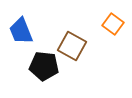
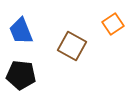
orange square: rotated 20 degrees clockwise
black pentagon: moved 23 px left, 9 px down
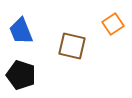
brown square: rotated 16 degrees counterclockwise
black pentagon: rotated 12 degrees clockwise
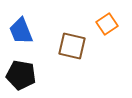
orange square: moved 6 px left
black pentagon: rotated 8 degrees counterclockwise
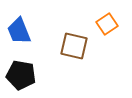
blue trapezoid: moved 2 px left
brown square: moved 2 px right
